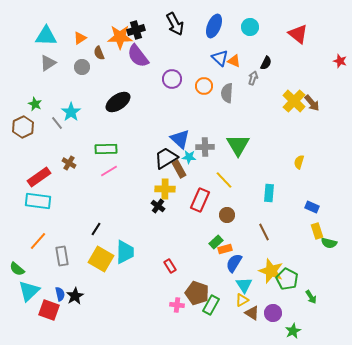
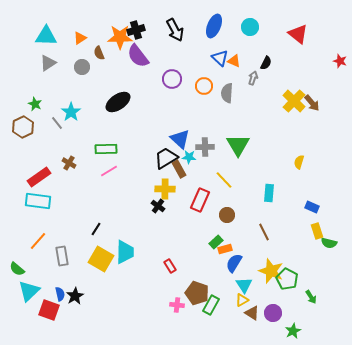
black arrow at (175, 24): moved 6 px down
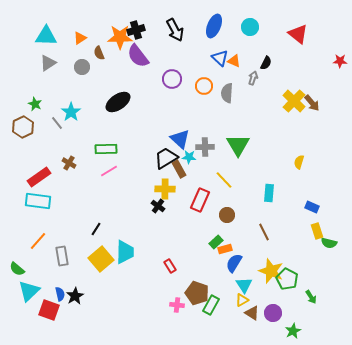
red star at (340, 61): rotated 16 degrees counterclockwise
yellow square at (101, 259): rotated 20 degrees clockwise
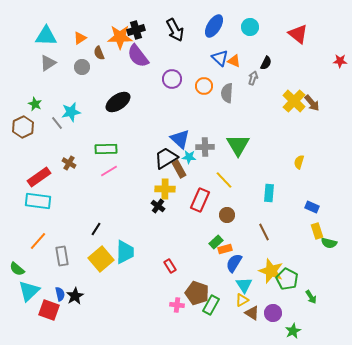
blue ellipse at (214, 26): rotated 10 degrees clockwise
cyan star at (71, 112): rotated 24 degrees clockwise
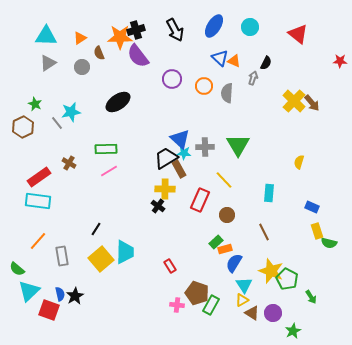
cyan star at (189, 157): moved 5 px left, 4 px up
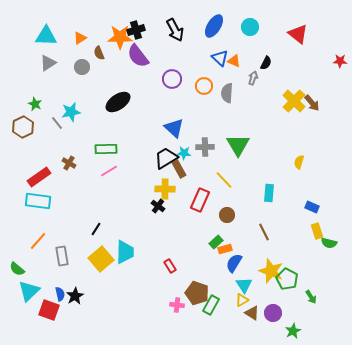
blue triangle at (180, 139): moved 6 px left, 11 px up
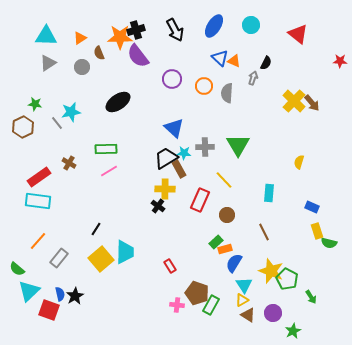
cyan circle at (250, 27): moved 1 px right, 2 px up
green star at (35, 104): rotated 16 degrees counterclockwise
gray rectangle at (62, 256): moved 3 px left, 2 px down; rotated 48 degrees clockwise
brown triangle at (252, 313): moved 4 px left, 2 px down
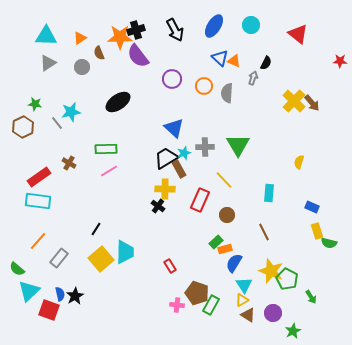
cyan star at (184, 153): rotated 24 degrees counterclockwise
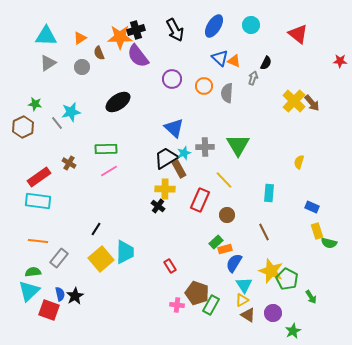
orange line at (38, 241): rotated 54 degrees clockwise
green semicircle at (17, 269): moved 16 px right, 3 px down; rotated 133 degrees clockwise
